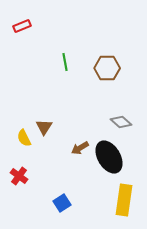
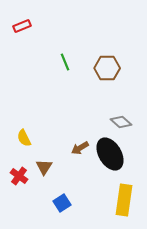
green line: rotated 12 degrees counterclockwise
brown triangle: moved 40 px down
black ellipse: moved 1 px right, 3 px up
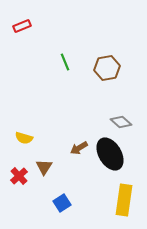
brown hexagon: rotated 10 degrees counterclockwise
yellow semicircle: rotated 48 degrees counterclockwise
brown arrow: moved 1 px left
red cross: rotated 12 degrees clockwise
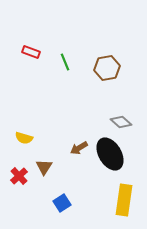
red rectangle: moved 9 px right, 26 px down; rotated 42 degrees clockwise
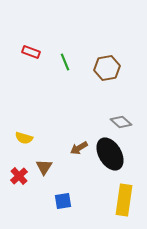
blue square: moved 1 px right, 2 px up; rotated 24 degrees clockwise
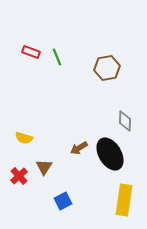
green line: moved 8 px left, 5 px up
gray diamond: moved 4 px right, 1 px up; rotated 50 degrees clockwise
blue square: rotated 18 degrees counterclockwise
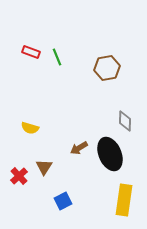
yellow semicircle: moved 6 px right, 10 px up
black ellipse: rotated 8 degrees clockwise
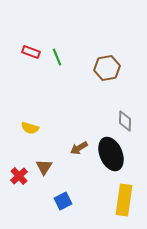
black ellipse: moved 1 px right
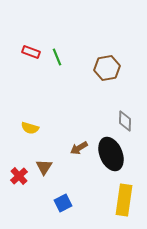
blue square: moved 2 px down
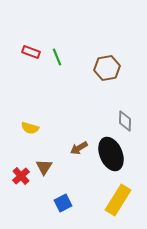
red cross: moved 2 px right
yellow rectangle: moved 6 px left; rotated 24 degrees clockwise
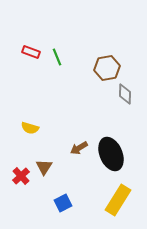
gray diamond: moved 27 px up
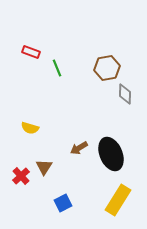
green line: moved 11 px down
